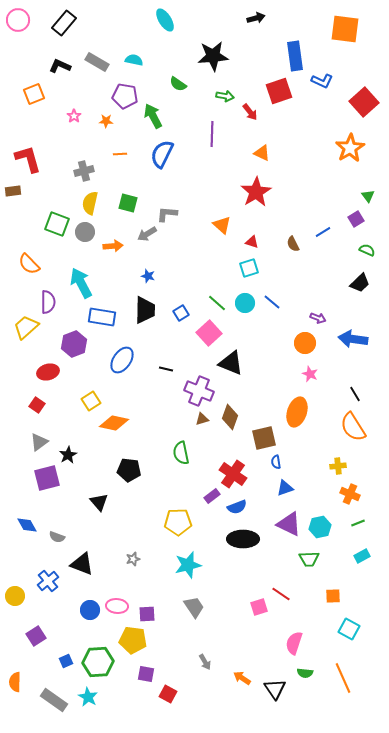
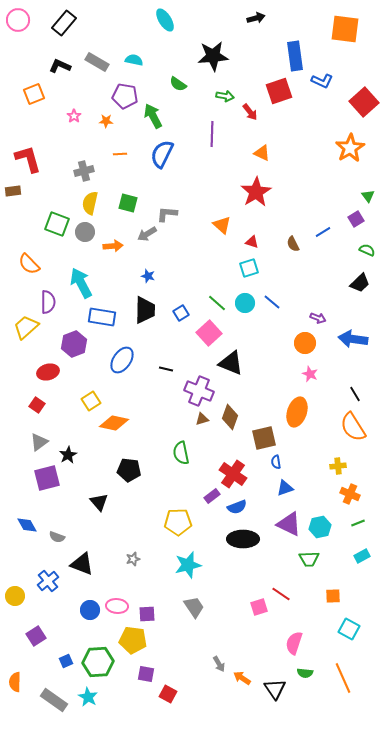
gray arrow at (205, 662): moved 14 px right, 2 px down
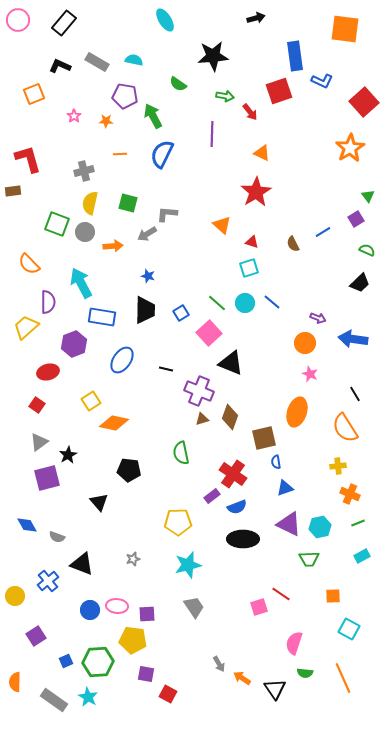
orange semicircle at (353, 427): moved 8 px left, 1 px down
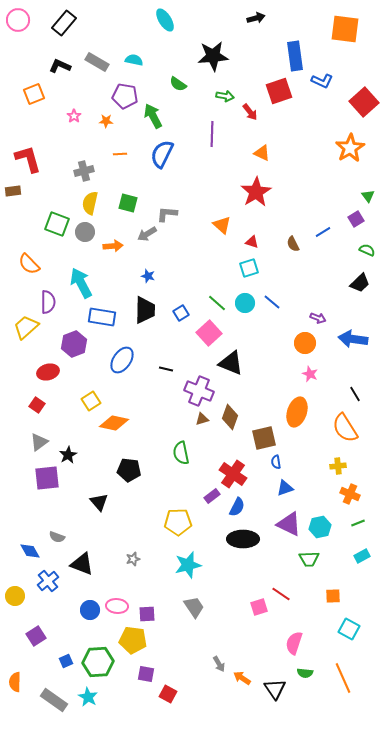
purple square at (47, 478): rotated 8 degrees clockwise
blue semicircle at (237, 507): rotated 42 degrees counterclockwise
blue diamond at (27, 525): moved 3 px right, 26 px down
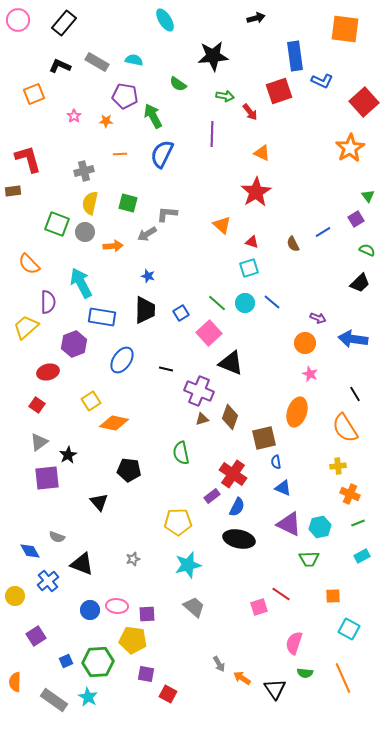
blue triangle at (285, 488): moved 2 px left; rotated 42 degrees clockwise
black ellipse at (243, 539): moved 4 px left; rotated 12 degrees clockwise
gray trapezoid at (194, 607): rotated 15 degrees counterclockwise
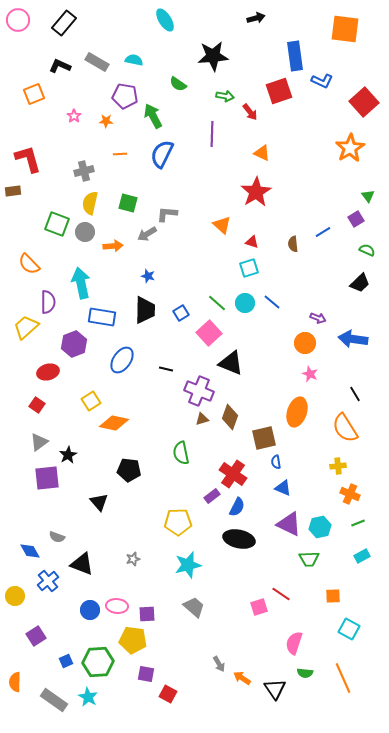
brown semicircle at (293, 244): rotated 21 degrees clockwise
cyan arrow at (81, 283): rotated 16 degrees clockwise
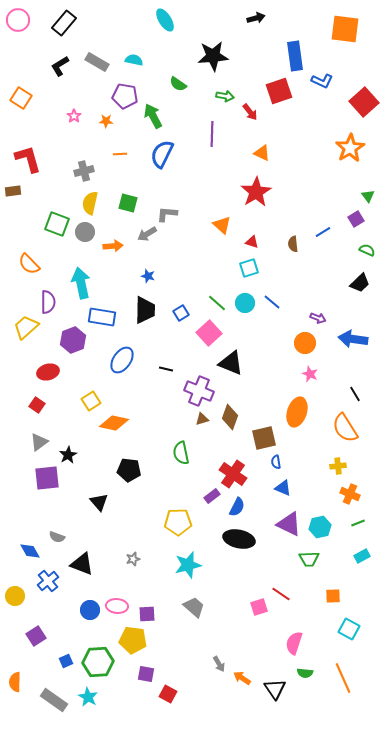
black L-shape at (60, 66): rotated 55 degrees counterclockwise
orange square at (34, 94): moved 13 px left, 4 px down; rotated 35 degrees counterclockwise
purple hexagon at (74, 344): moved 1 px left, 4 px up
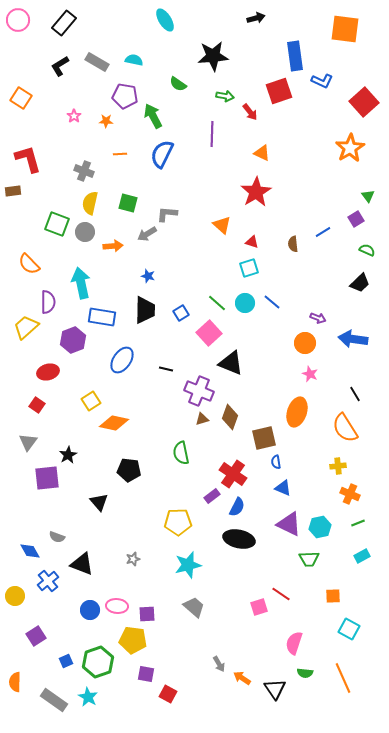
gray cross at (84, 171): rotated 36 degrees clockwise
gray triangle at (39, 442): moved 11 px left; rotated 18 degrees counterclockwise
green hexagon at (98, 662): rotated 16 degrees counterclockwise
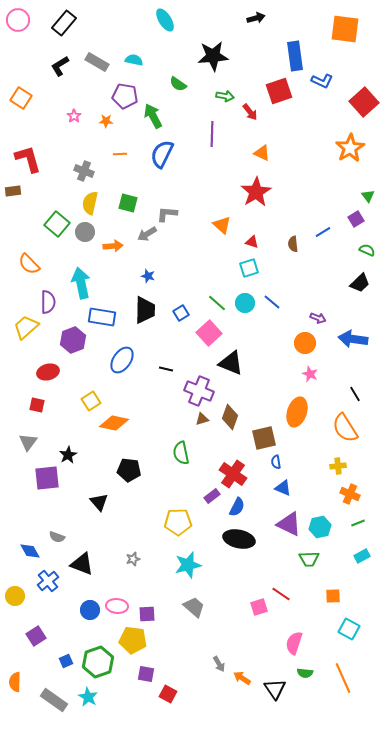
green square at (57, 224): rotated 20 degrees clockwise
red square at (37, 405): rotated 21 degrees counterclockwise
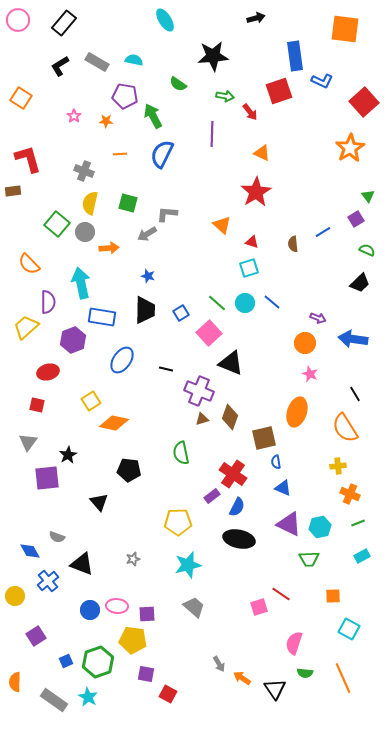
orange arrow at (113, 246): moved 4 px left, 2 px down
